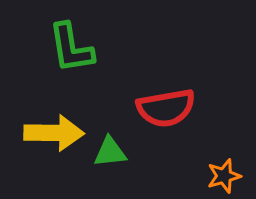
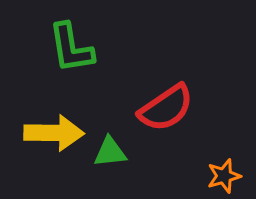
red semicircle: rotated 24 degrees counterclockwise
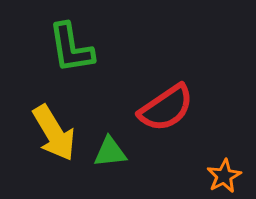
yellow arrow: rotated 58 degrees clockwise
orange star: rotated 12 degrees counterclockwise
